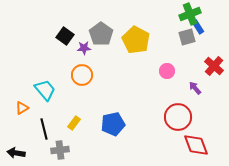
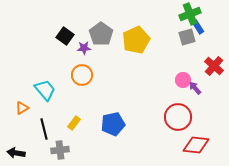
yellow pentagon: rotated 20 degrees clockwise
pink circle: moved 16 px right, 9 px down
red diamond: rotated 64 degrees counterclockwise
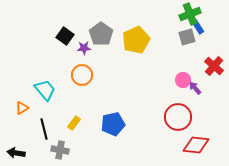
gray cross: rotated 18 degrees clockwise
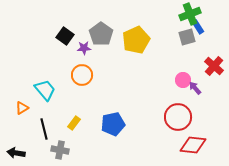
red diamond: moved 3 px left
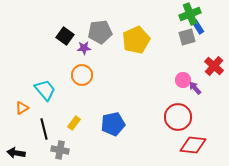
gray pentagon: moved 1 px left, 2 px up; rotated 30 degrees clockwise
